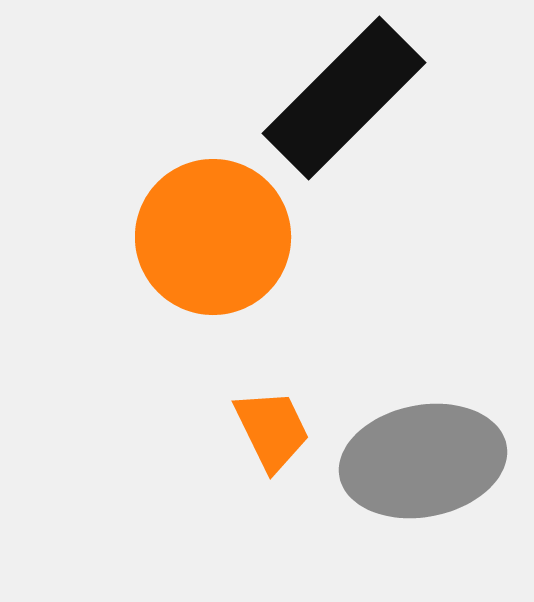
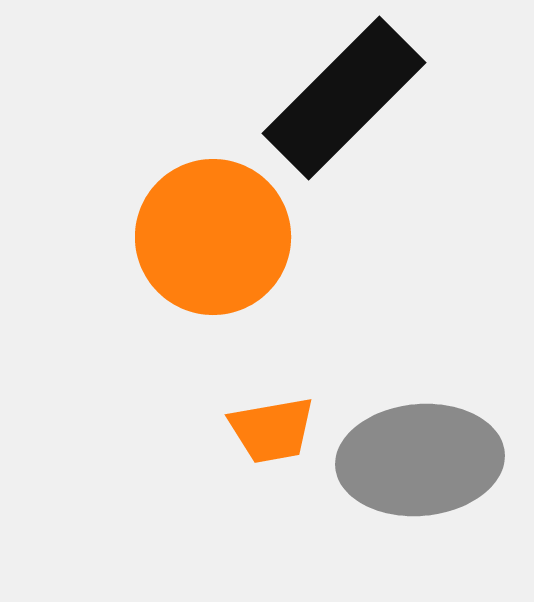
orange trapezoid: rotated 106 degrees clockwise
gray ellipse: moved 3 px left, 1 px up; rotated 6 degrees clockwise
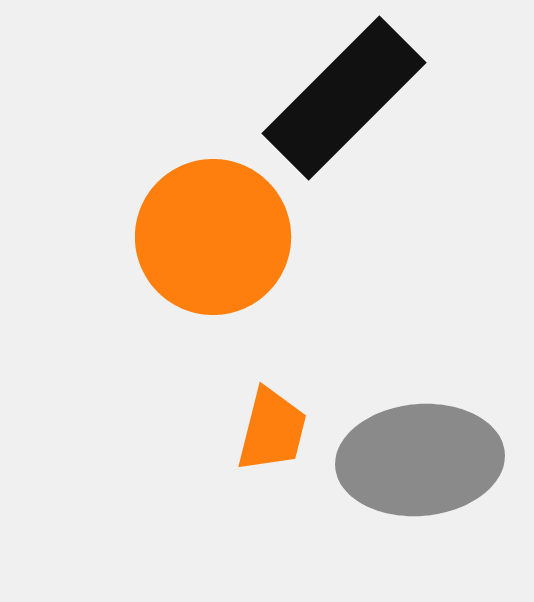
orange trapezoid: rotated 66 degrees counterclockwise
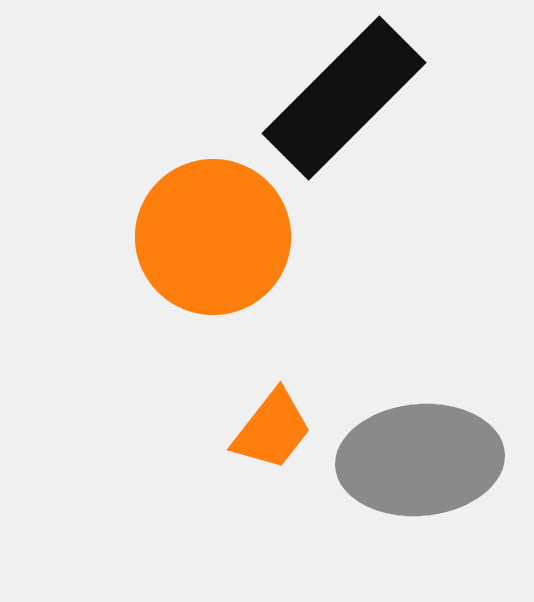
orange trapezoid: rotated 24 degrees clockwise
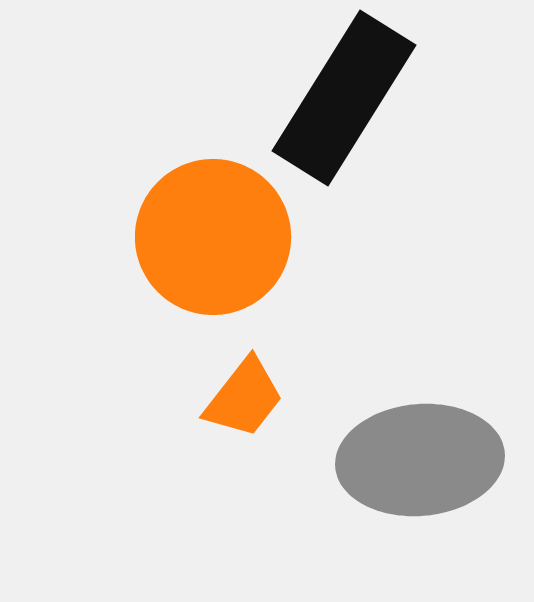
black rectangle: rotated 13 degrees counterclockwise
orange trapezoid: moved 28 px left, 32 px up
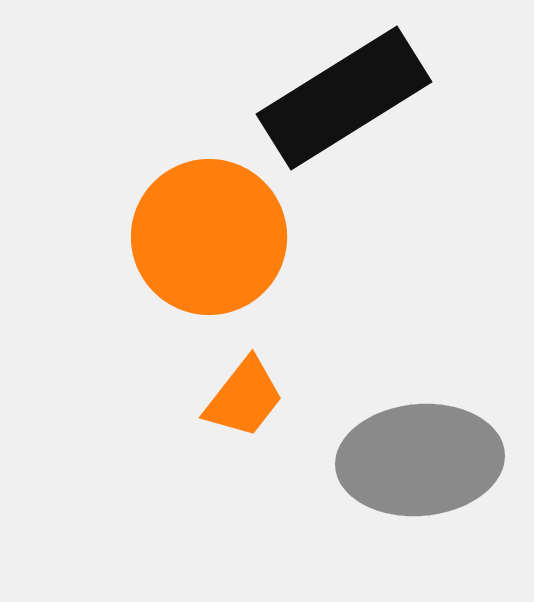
black rectangle: rotated 26 degrees clockwise
orange circle: moved 4 px left
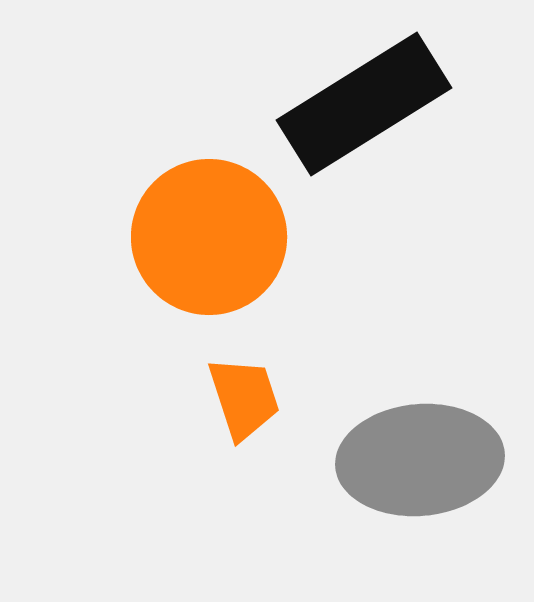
black rectangle: moved 20 px right, 6 px down
orange trapezoid: rotated 56 degrees counterclockwise
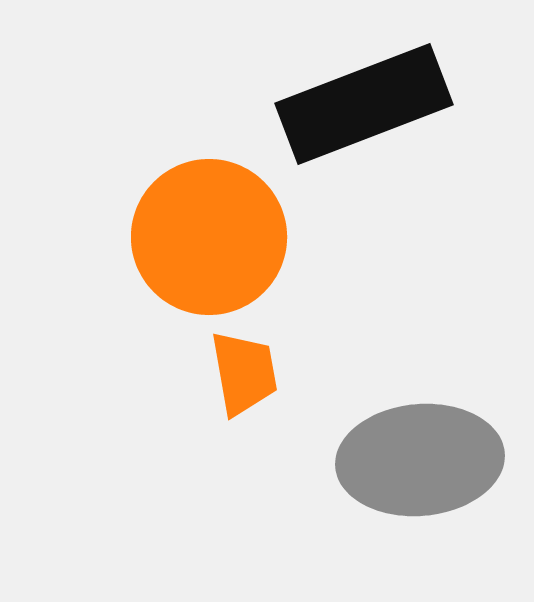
black rectangle: rotated 11 degrees clockwise
orange trapezoid: moved 25 px up; rotated 8 degrees clockwise
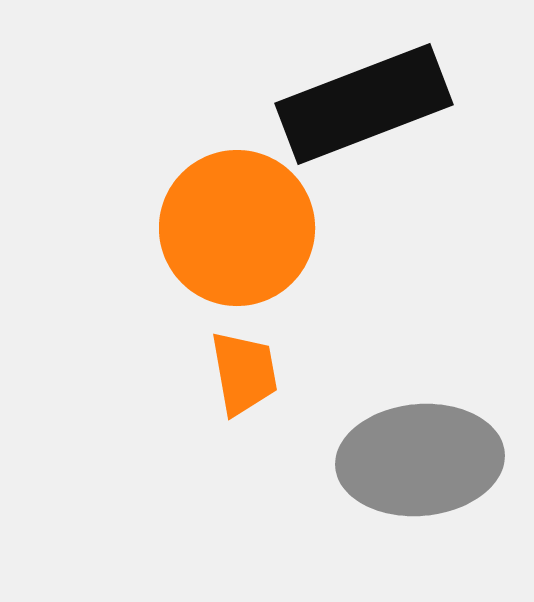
orange circle: moved 28 px right, 9 px up
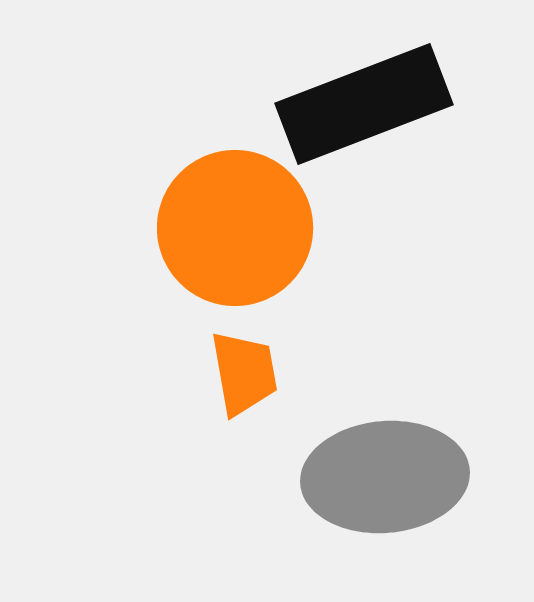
orange circle: moved 2 px left
gray ellipse: moved 35 px left, 17 px down
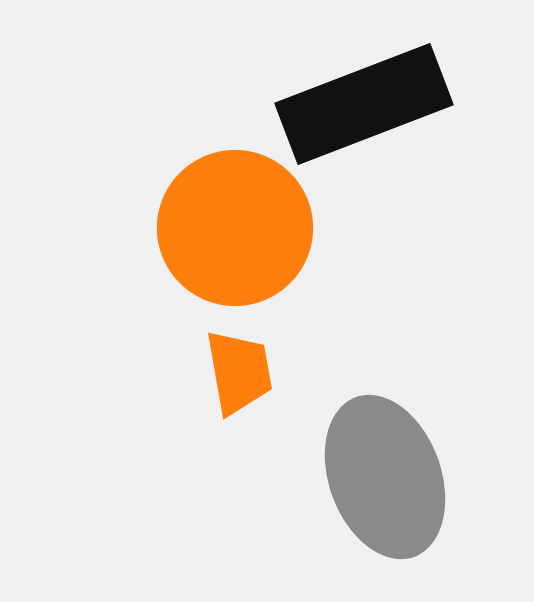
orange trapezoid: moved 5 px left, 1 px up
gray ellipse: rotated 75 degrees clockwise
